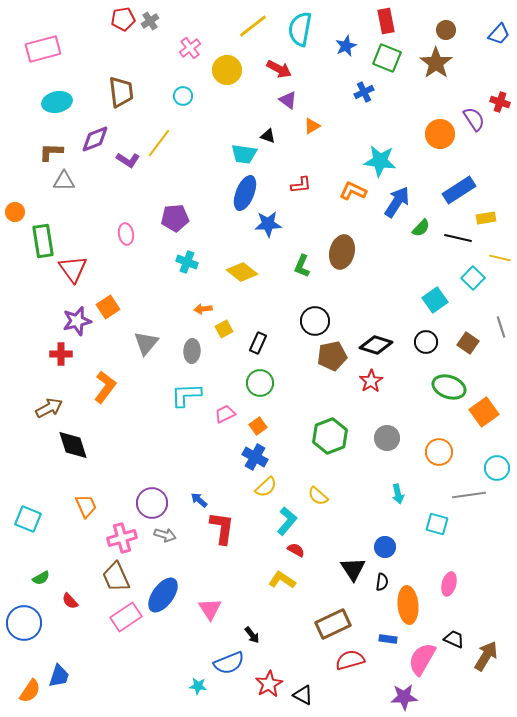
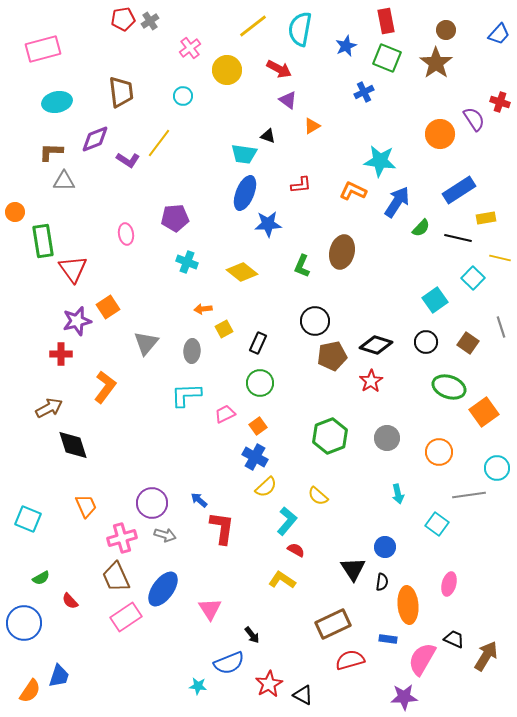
cyan square at (437, 524): rotated 20 degrees clockwise
blue ellipse at (163, 595): moved 6 px up
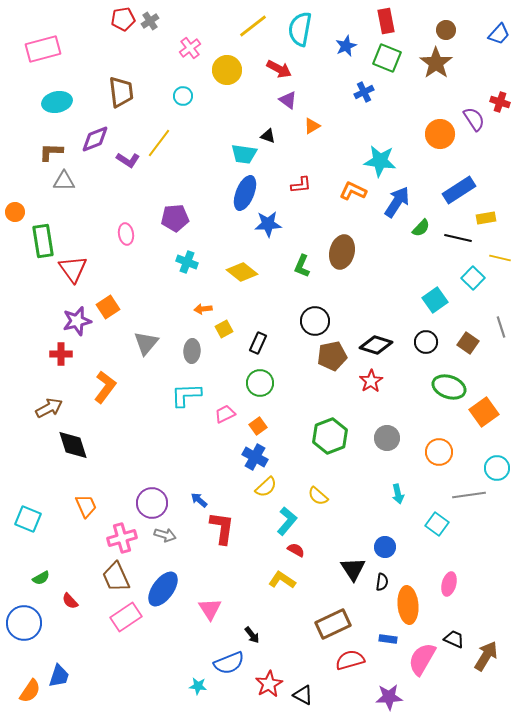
purple star at (404, 697): moved 15 px left
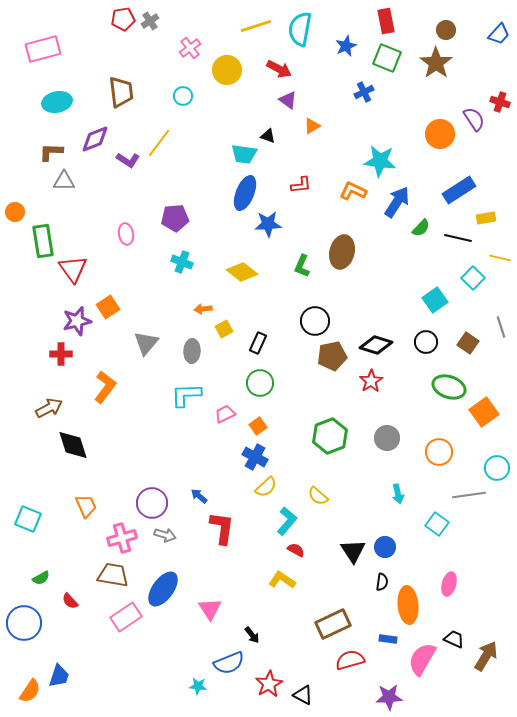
yellow line at (253, 26): moved 3 px right; rotated 20 degrees clockwise
cyan cross at (187, 262): moved 5 px left
blue arrow at (199, 500): moved 4 px up
black triangle at (353, 569): moved 18 px up
brown trapezoid at (116, 577): moved 3 px left, 2 px up; rotated 124 degrees clockwise
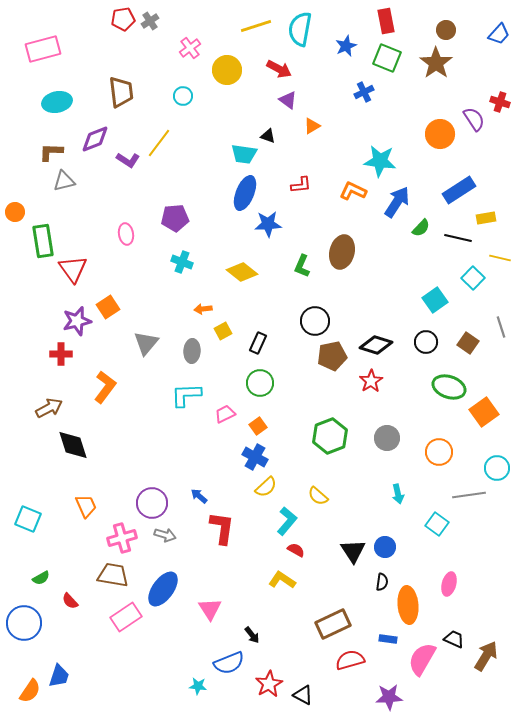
gray triangle at (64, 181): rotated 15 degrees counterclockwise
yellow square at (224, 329): moved 1 px left, 2 px down
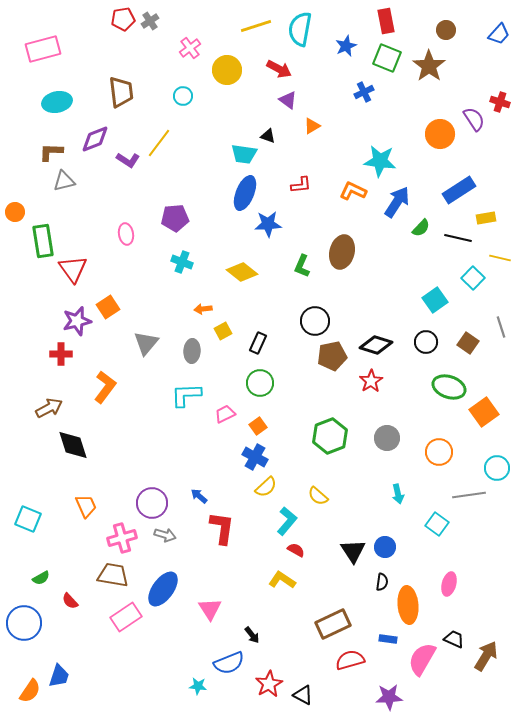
brown star at (436, 63): moved 7 px left, 3 px down
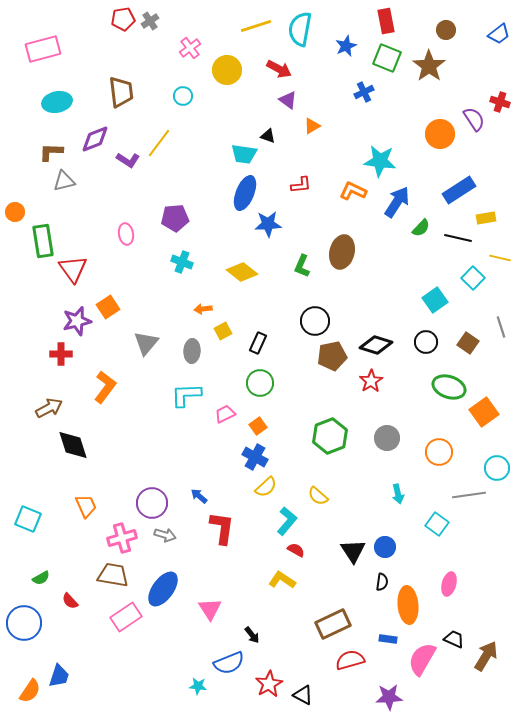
blue trapezoid at (499, 34): rotated 10 degrees clockwise
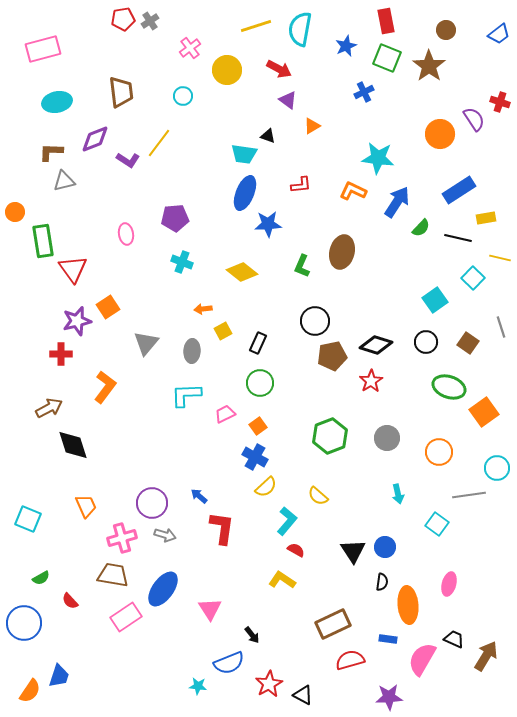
cyan star at (380, 161): moved 2 px left, 3 px up
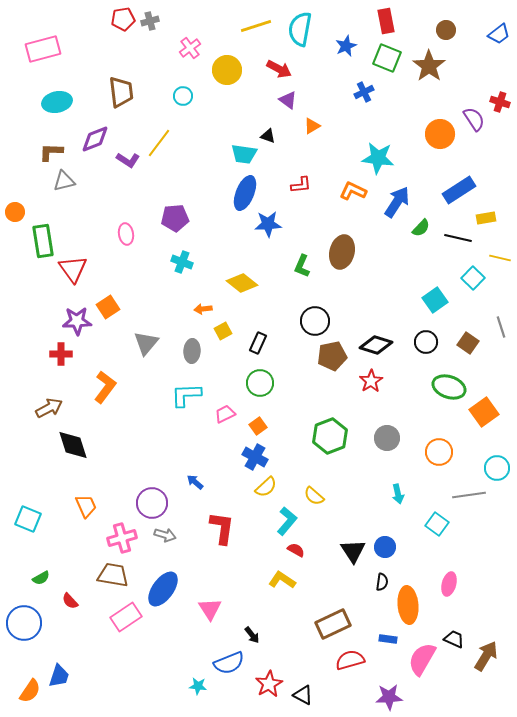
gray cross at (150, 21): rotated 18 degrees clockwise
yellow diamond at (242, 272): moved 11 px down
purple star at (77, 321): rotated 12 degrees clockwise
blue arrow at (199, 496): moved 4 px left, 14 px up
yellow semicircle at (318, 496): moved 4 px left
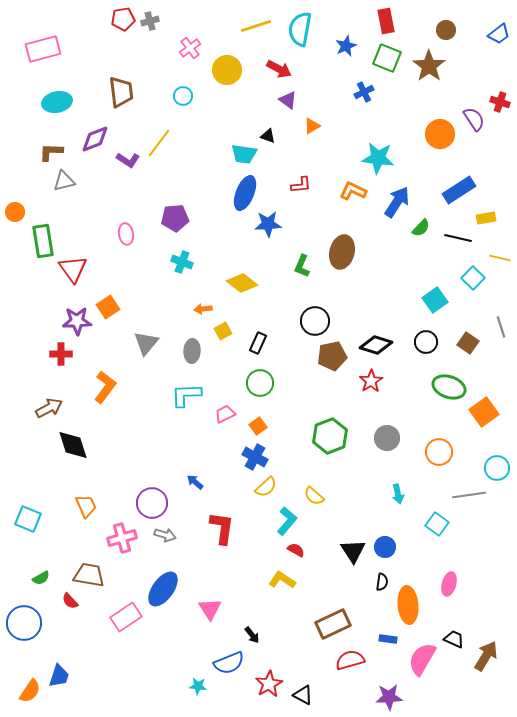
brown trapezoid at (113, 575): moved 24 px left
